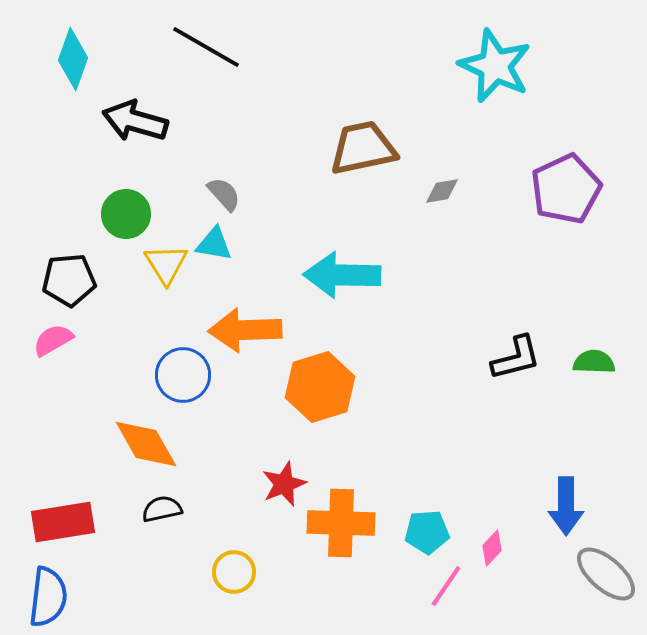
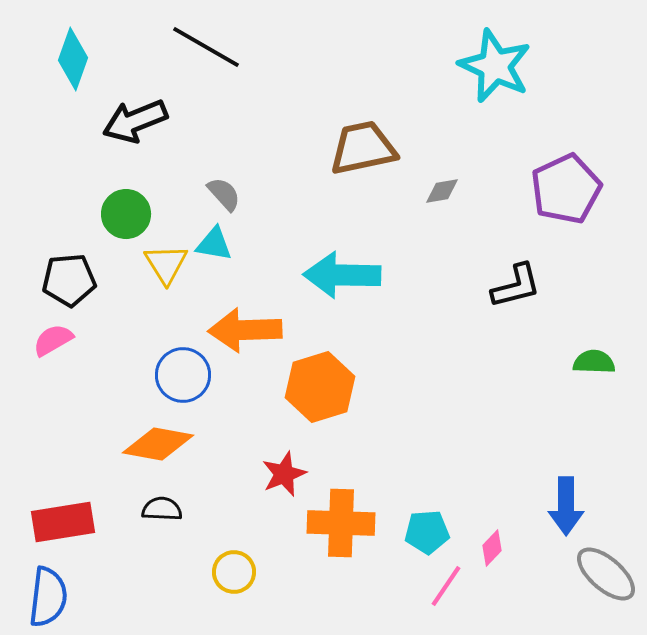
black arrow: rotated 38 degrees counterclockwise
black L-shape: moved 72 px up
orange diamond: moved 12 px right; rotated 50 degrees counterclockwise
red star: moved 10 px up
black semicircle: rotated 15 degrees clockwise
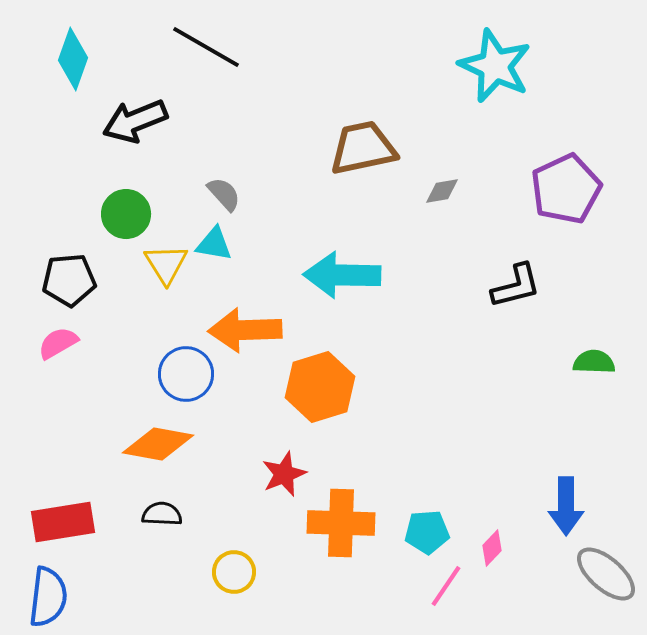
pink semicircle: moved 5 px right, 3 px down
blue circle: moved 3 px right, 1 px up
black semicircle: moved 5 px down
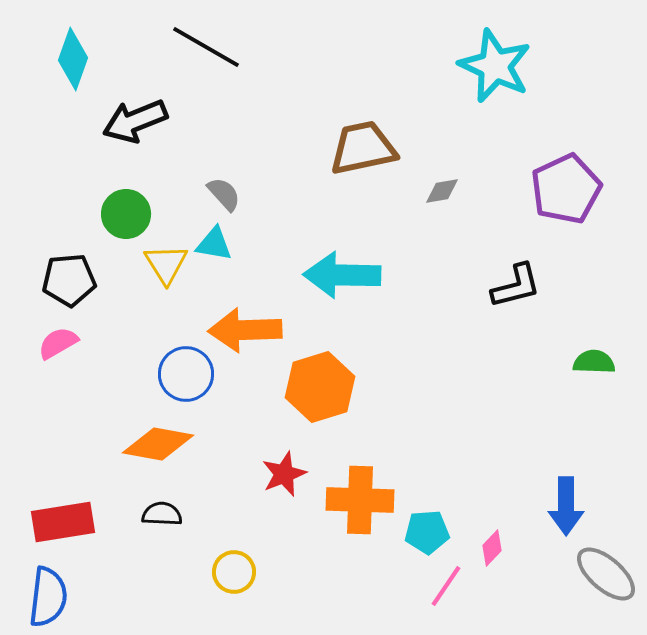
orange cross: moved 19 px right, 23 px up
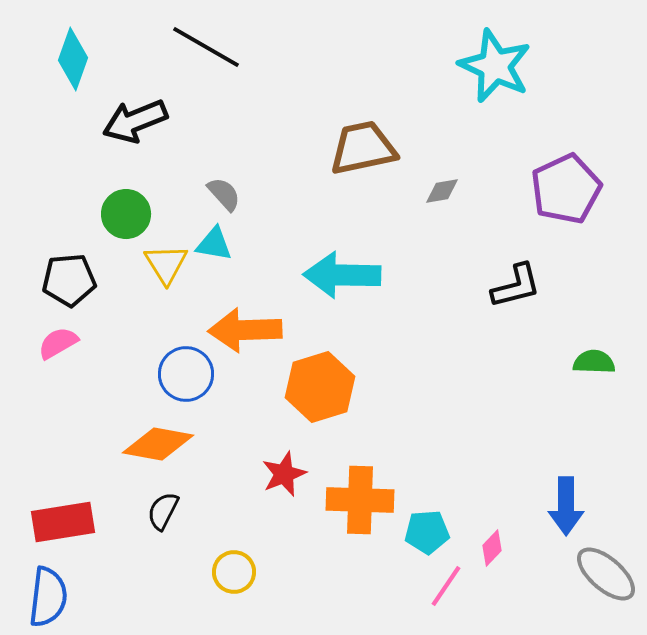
black semicircle: moved 1 px right, 3 px up; rotated 66 degrees counterclockwise
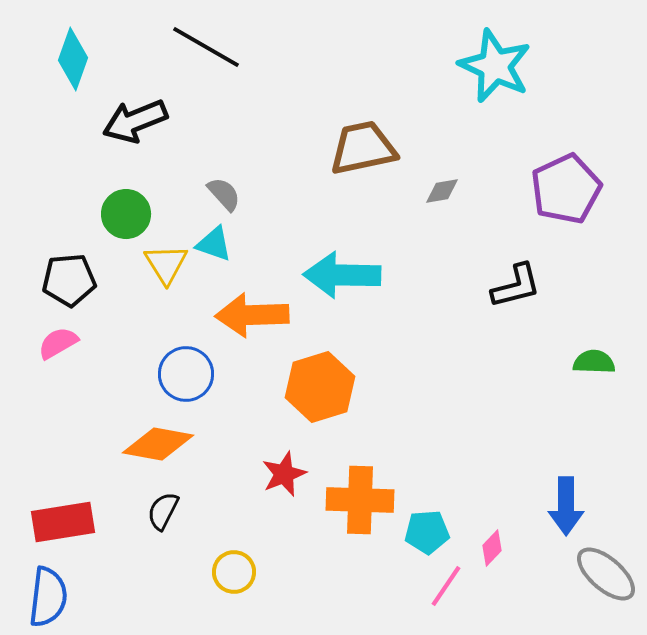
cyan triangle: rotated 9 degrees clockwise
orange arrow: moved 7 px right, 15 px up
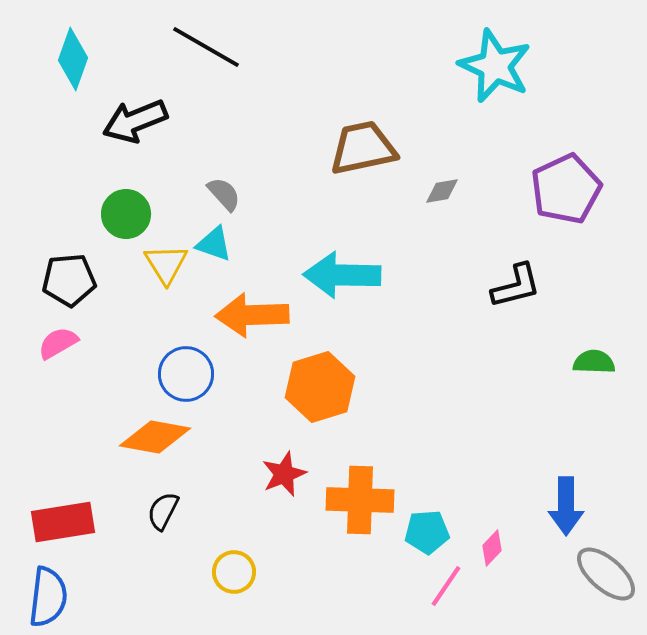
orange diamond: moved 3 px left, 7 px up
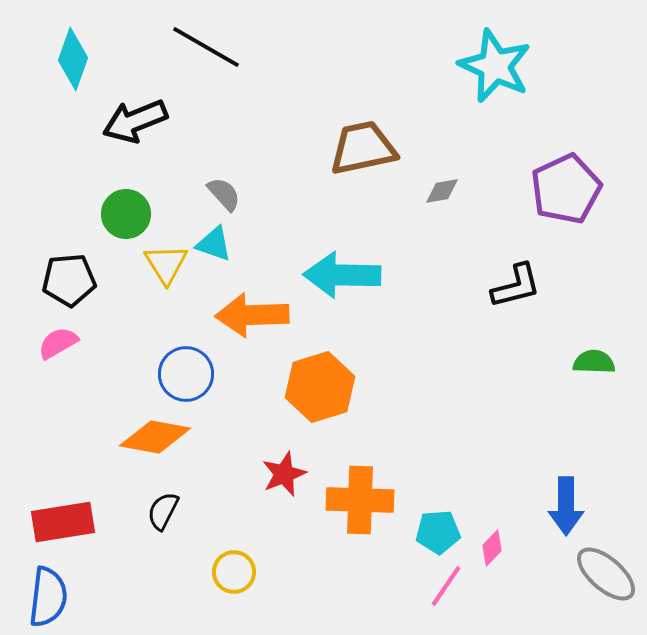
cyan pentagon: moved 11 px right
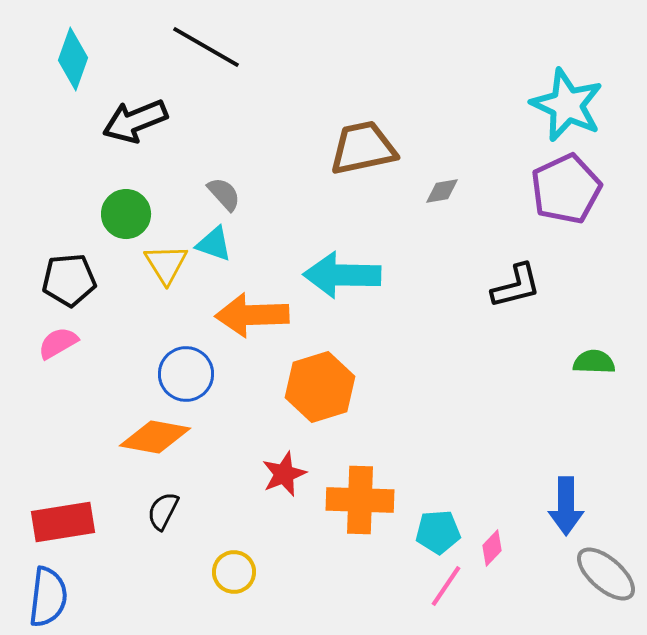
cyan star: moved 72 px right, 39 px down
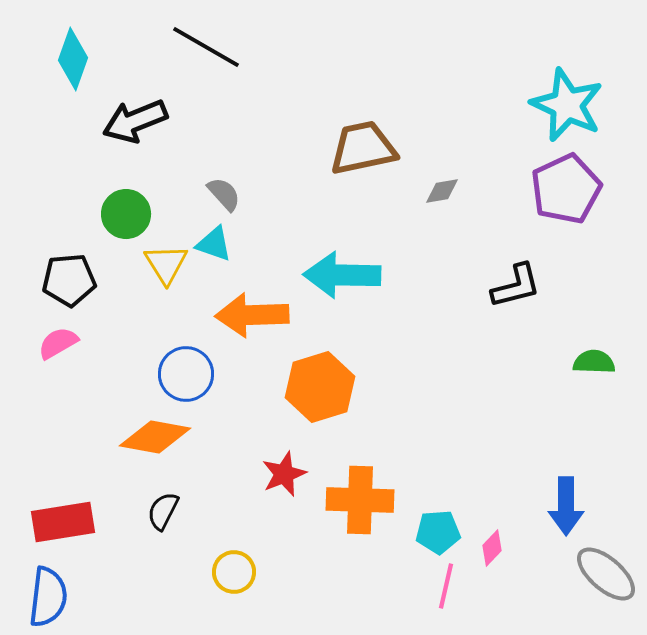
pink line: rotated 21 degrees counterclockwise
